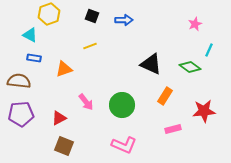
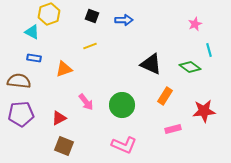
cyan triangle: moved 2 px right, 3 px up
cyan line: rotated 40 degrees counterclockwise
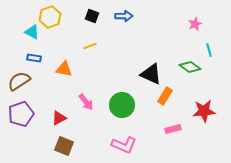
yellow hexagon: moved 1 px right, 3 px down
blue arrow: moved 4 px up
black triangle: moved 10 px down
orange triangle: rotated 30 degrees clockwise
brown semicircle: rotated 40 degrees counterclockwise
purple pentagon: rotated 15 degrees counterclockwise
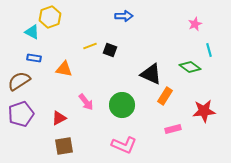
black square: moved 18 px right, 34 px down
brown square: rotated 30 degrees counterclockwise
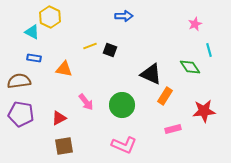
yellow hexagon: rotated 15 degrees counterclockwise
green diamond: rotated 20 degrees clockwise
brown semicircle: rotated 25 degrees clockwise
purple pentagon: rotated 30 degrees clockwise
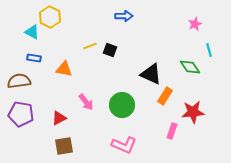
red star: moved 11 px left, 1 px down
pink rectangle: moved 1 px left, 2 px down; rotated 56 degrees counterclockwise
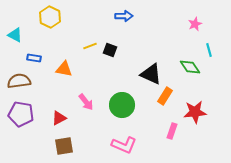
cyan triangle: moved 17 px left, 3 px down
red star: moved 2 px right
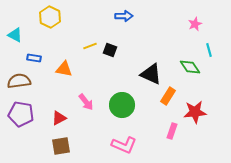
orange rectangle: moved 3 px right
brown square: moved 3 px left
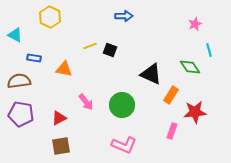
orange rectangle: moved 3 px right, 1 px up
